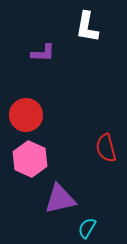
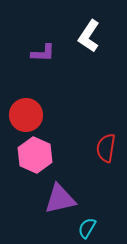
white L-shape: moved 2 px right, 9 px down; rotated 24 degrees clockwise
red semicircle: rotated 24 degrees clockwise
pink hexagon: moved 5 px right, 4 px up
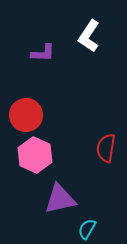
cyan semicircle: moved 1 px down
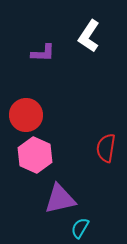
cyan semicircle: moved 7 px left, 1 px up
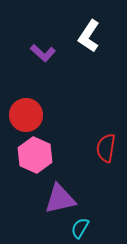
purple L-shape: rotated 40 degrees clockwise
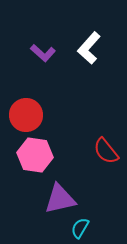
white L-shape: moved 12 px down; rotated 8 degrees clockwise
red semicircle: moved 3 px down; rotated 48 degrees counterclockwise
pink hexagon: rotated 16 degrees counterclockwise
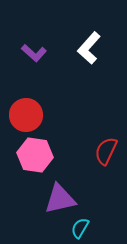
purple L-shape: moved 9 px left
red semicircle: rotated 64 degrees clockwise
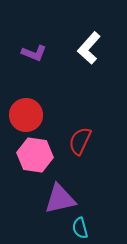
purple L-shape: rotated 20 degrees counterclockwise
red semicircle: moved 26 px left, 10 px up
cyan semicircle: rotated 45 degrees counterclockwise
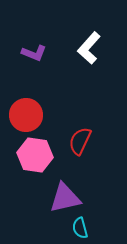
purple triangle: moved 5 px right, 1 px up
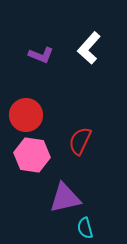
purple L-shape: moved 7 px right, 2 px down
pink hexagon: moved 3 px left
cyan semicircle: moved 5 px right
